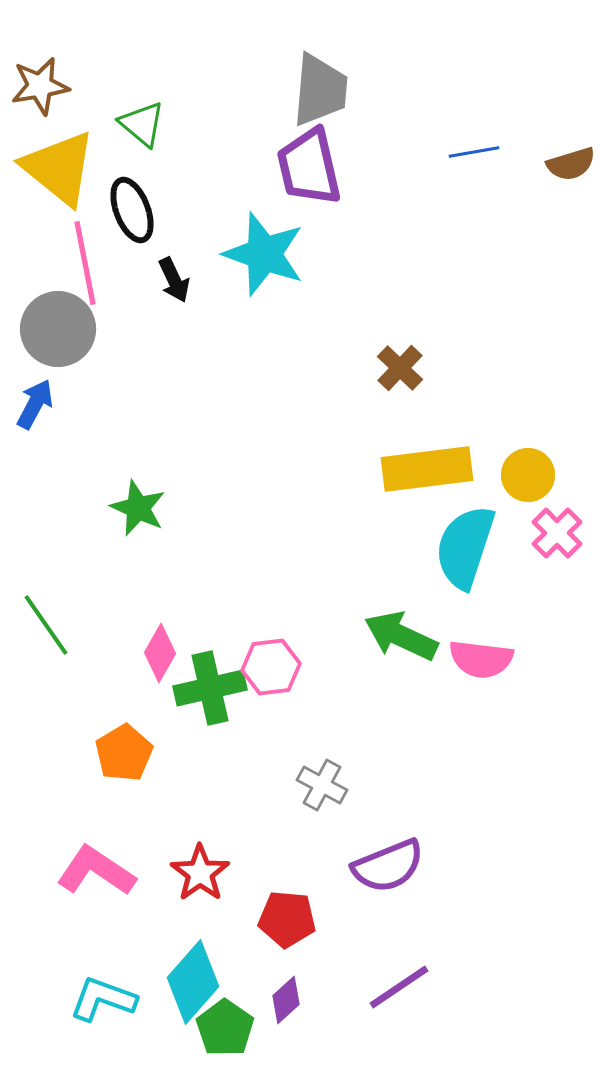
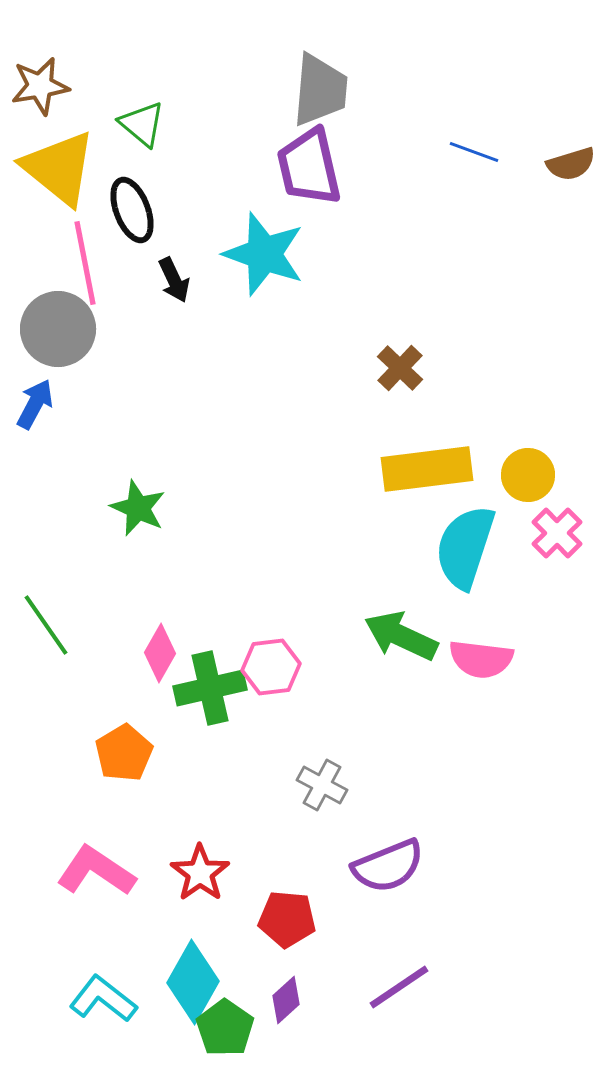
blue line: rotated 30 degrees clockwise
cyan diamond: rotated 12 degrees counterclockwise
cyan L-shape: rotated 18 degrees clockwise
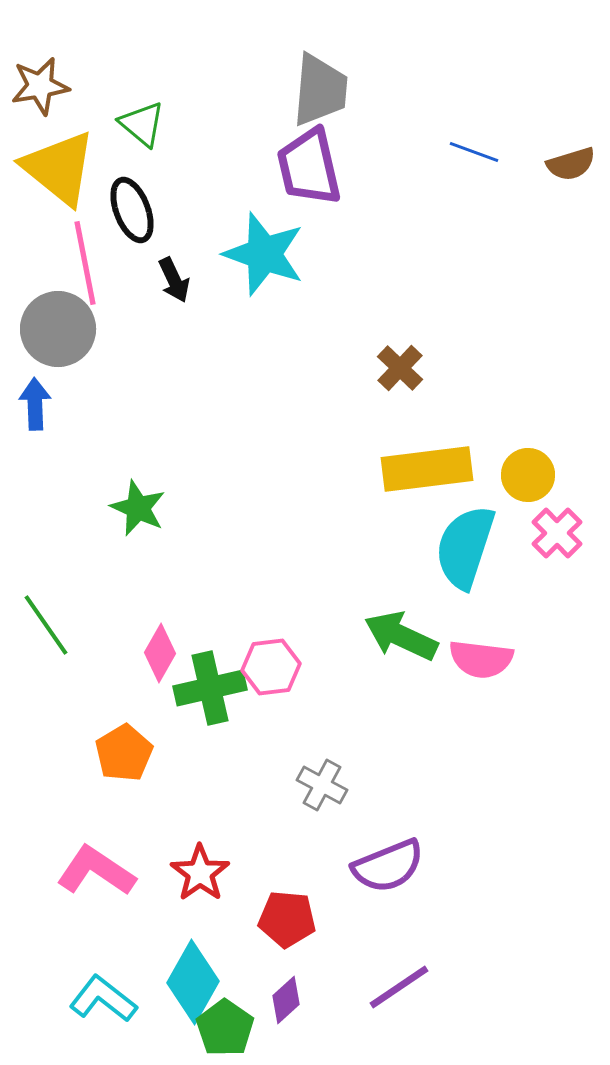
blue arrow: rotated 30 degrees counterclockwise
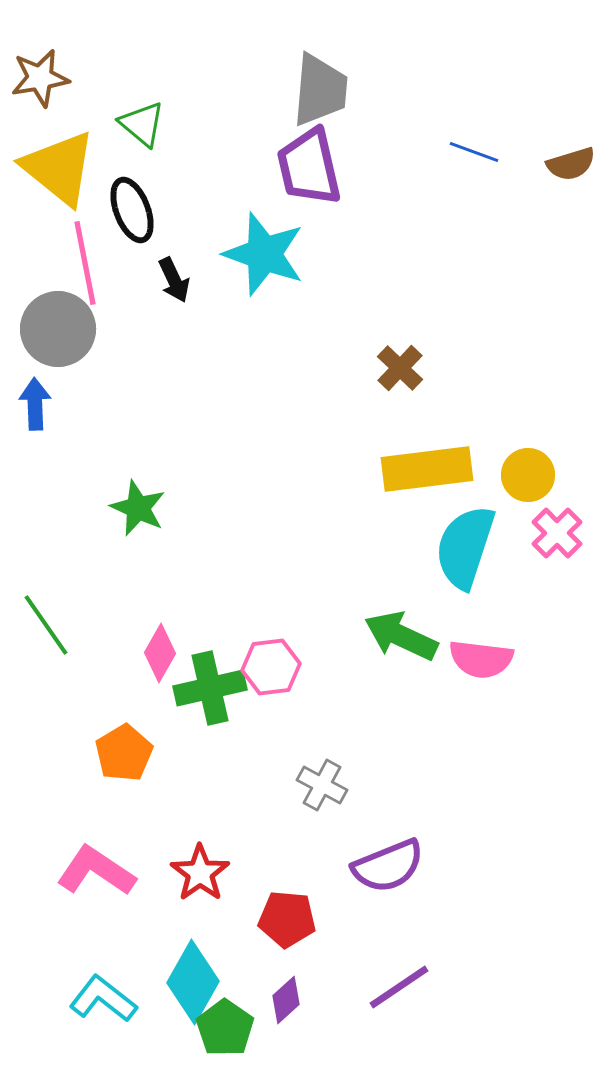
brown star: moved 8 px up
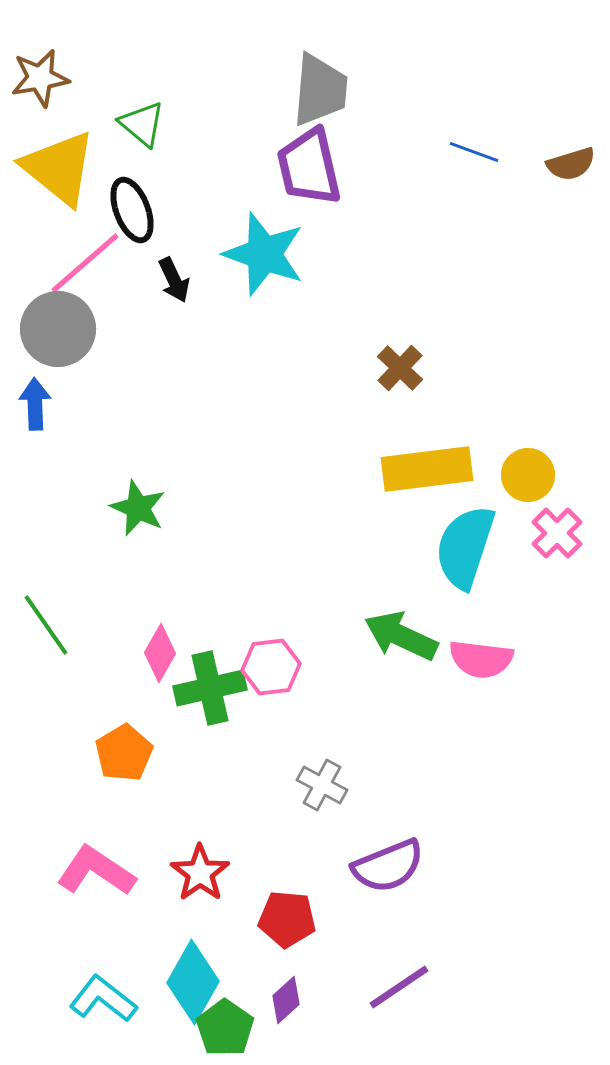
pink line: rotated 60 degrees clockwise
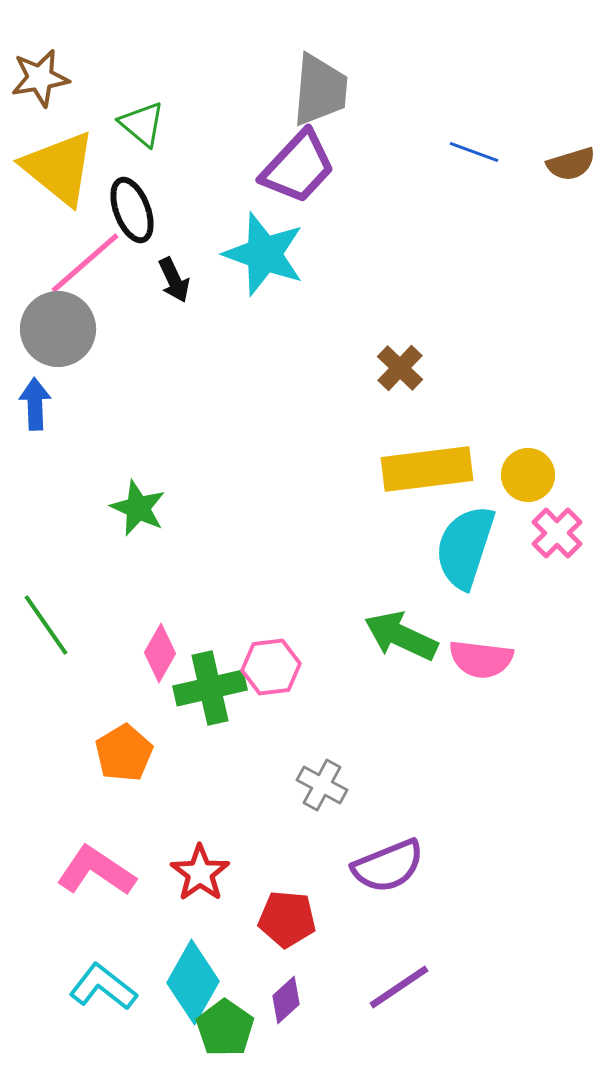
purple trapezoid: moved 11 px left; rotated 124 degrees counterclockwise
cyan L-shape: moved 12 px up
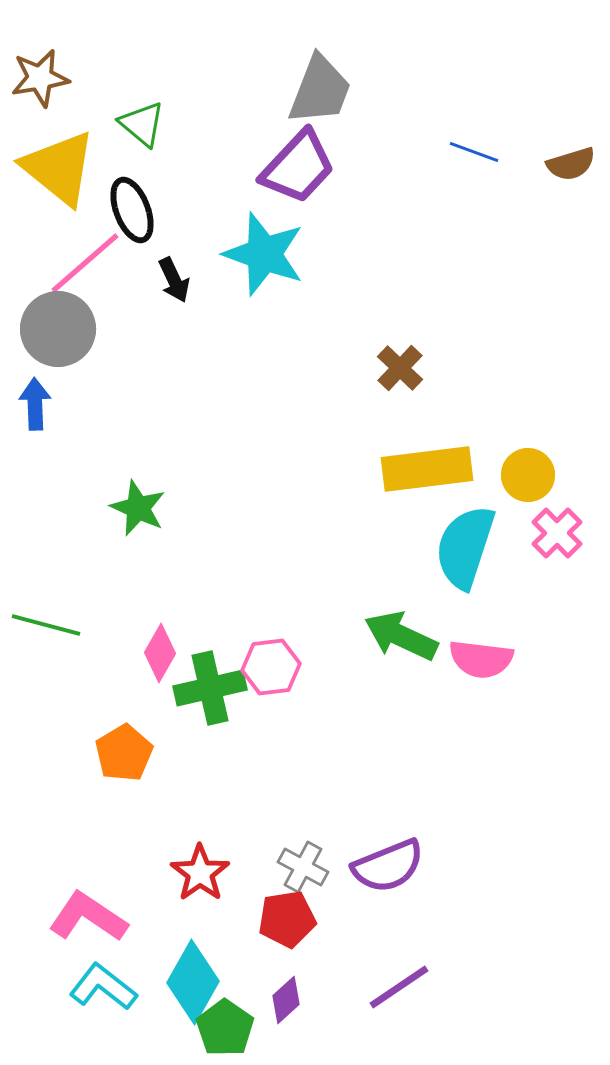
gray trapezoid: rotated 16 degrees clockwise
green line: rotated 40 degrees counterclockwise
gray cross: moved 19 px left, 82 px down
pink L-shape: moved 8 px left, 46 px down
red pentagon: rotated 14 degrees counterclockwise
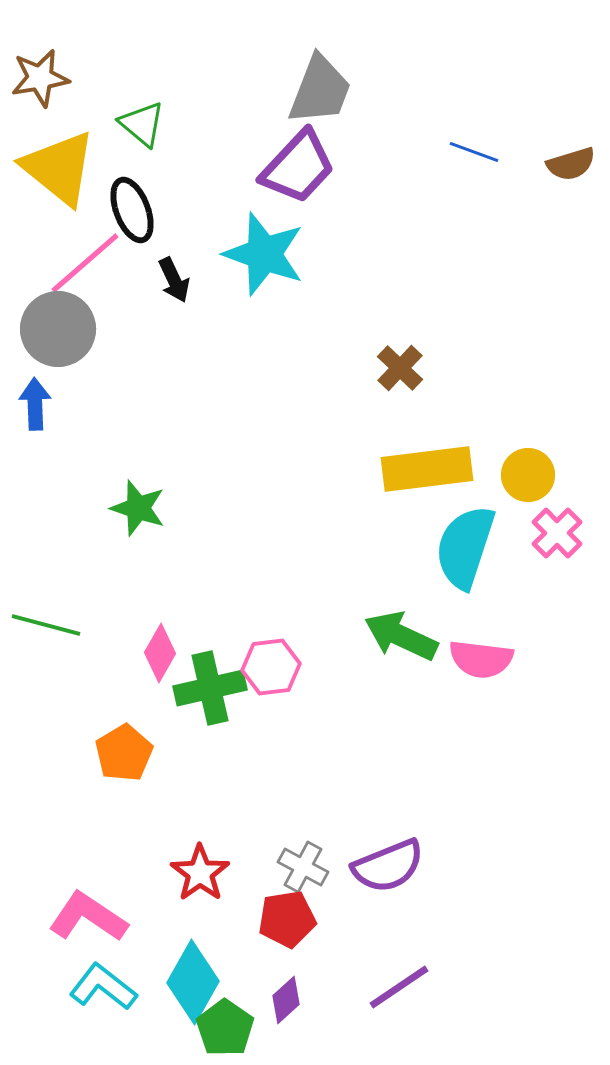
green star: rotated 6 degrees counterclockwise
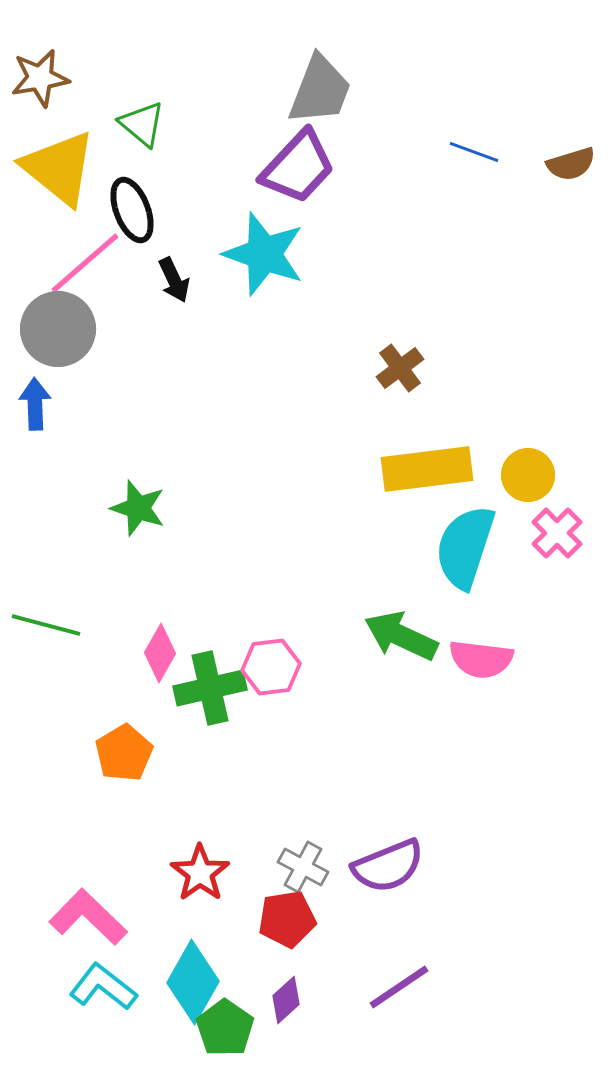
brown cross: rotated 9 degrees clockwise
pink L-shape: rotated 10 degrees clockwise
